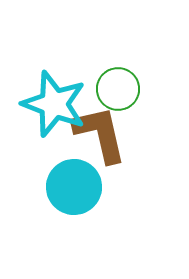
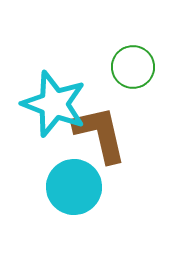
green circle: moved 15 px right, 22 px up
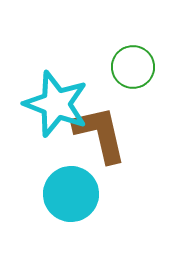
cyan star: moved 2 px right
cyan circle: moved 3 px left, 7 px down
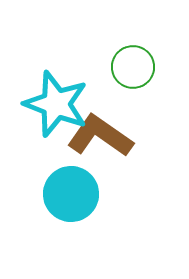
brown L-shape: moved 2 px down; rotated 42 degrees counterclockwise
